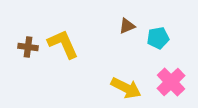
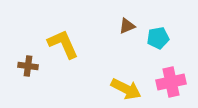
brown cross: moved 19 px down
pink cross: rotated 32 degrees clockwise
yellow arrow: moved 1 px down
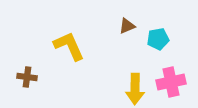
cyan pentagon: moved 1 px down
yellow L-shape: moved 6 px right, 2 px down
brown cross: moved 1 px left, 11 px down
yellow arrow: moved 9 px right; rotated 64 degrees clockwise
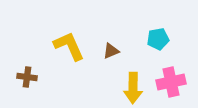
brown triangle: moved 16 px left, 25 px down
yellow arrow: moved 2 px left, 1 px up
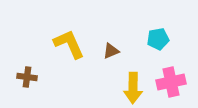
yellow L-shape: moved 2 px up
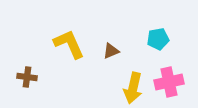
pink cross: moved 2 px left
yellow arrow: rotated 12 degrees clockwise
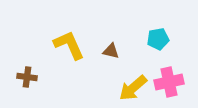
yellow L-shape: moved 1 px down
brown triangle: rotated 36 degrees clockwise
yellow arrow: rotated 36 degrees clockwise
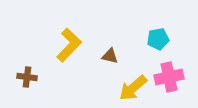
yellow L-shape: rotated 68 degrees clockwise
brown triangle: moved 1 px left, 5 px down
pink cross: moved 5 px up
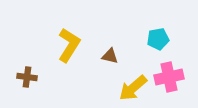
yellow L-shape: rotated 12 degrees counterclockwise
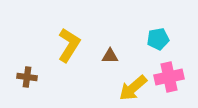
brown triangle: rotated 12 degrees counterclockwise
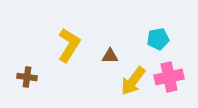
yellow arrow: moved 7 px up; rotated 12 degrees counterclockwise
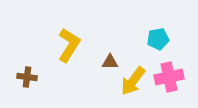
brown triangle: moved 6 px down
